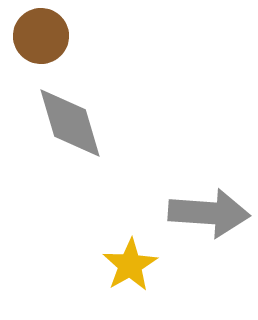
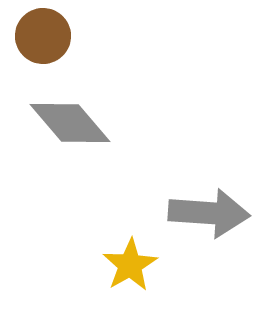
brown circle: moved 2 px right
gray diamond: rotated 24 degrees counterclockwise
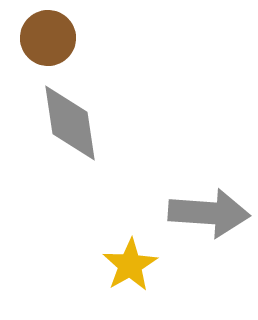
brown circle: moved 5 px right, 2 px down
gray diamond: rotated 32 degrees clockwise
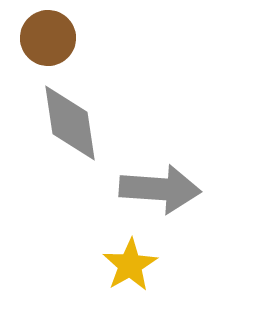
gray arrow: moved 49 px left, 24 px up
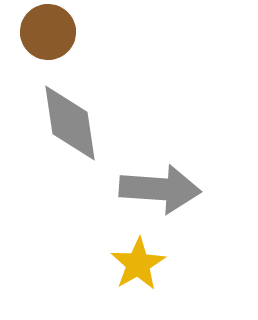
brown circle: moved 6 px up
yellow star: moved 8 px right, 1 px up
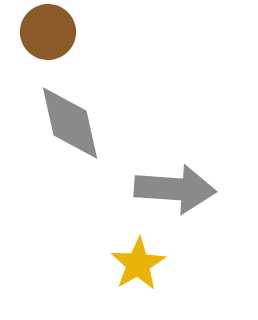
gray diamond: rotated 4 degrees counterclockwise
gray arrow: moved 15 px right
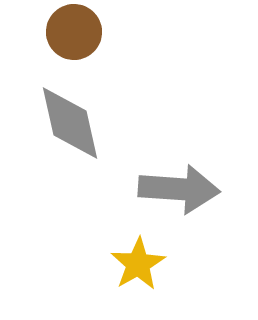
brown circle: moved 26 px right
gray arrow: moved 4 px right
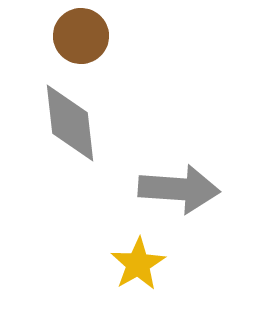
brown circle: moved 7 px right, 4 px down
gray diamond: rotated 6 degrees clockwise
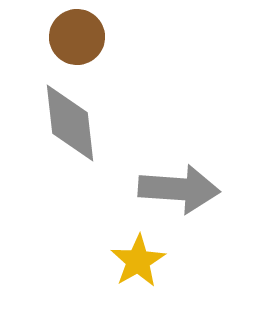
brown circle: moved 4 px left, 1 px down
yellow star: moved 3 px up
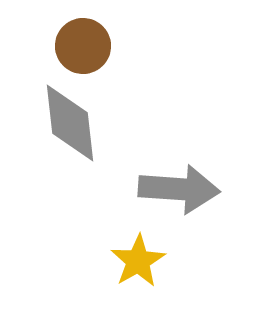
brown circle: moved 6 px right, 9 px down
